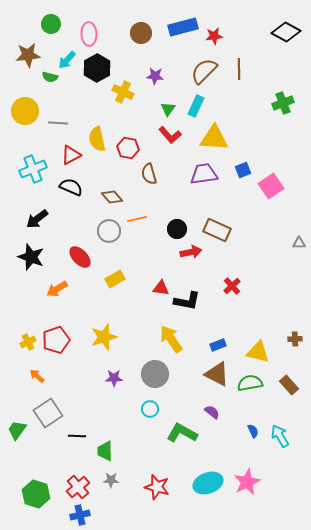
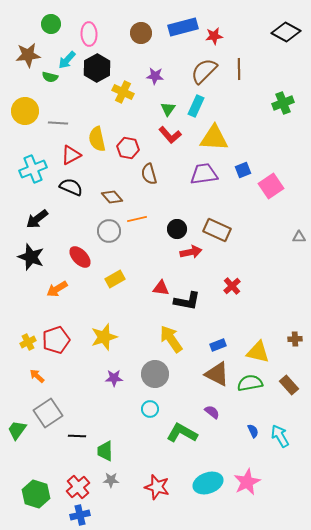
gray triangle at (299, 243): moved 6 px up
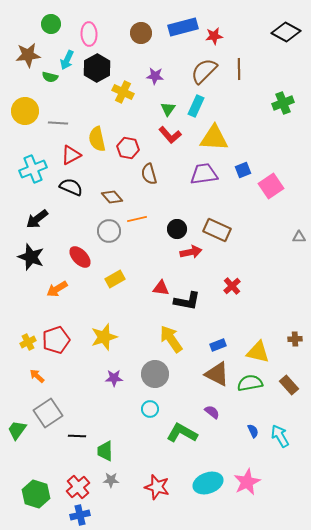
cyan arrow at (67, 60): rotated 18 degrees counterclockwise
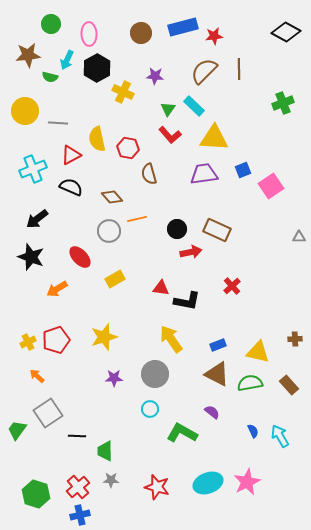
cyan rectangle at (196, 106): moved 2 px left; rotated 70 degrees counterclockwise
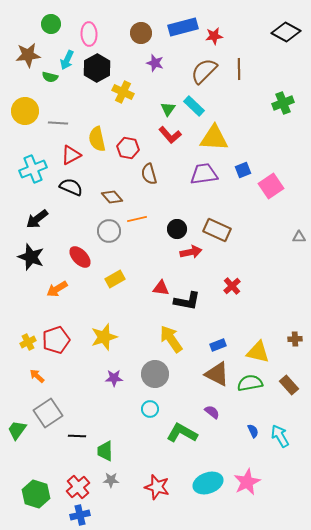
purple star at (155, 76): moved 13 px up; rotated 12 degrees clockwise
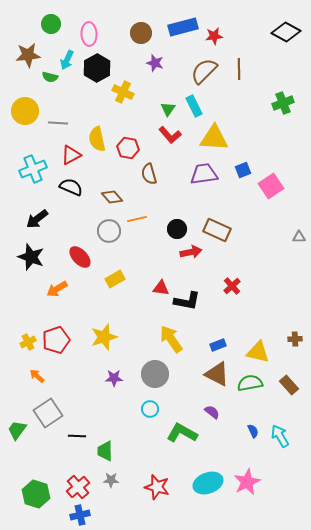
cyan rectangle at (194, 106): rotated 20 degrees clockwise
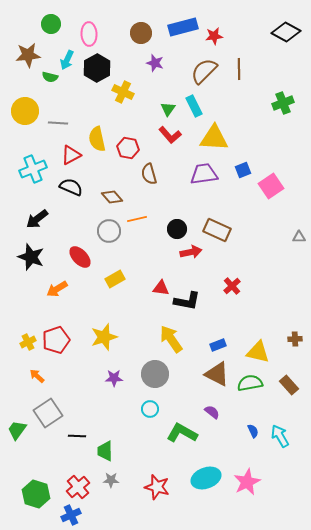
cyan ellipse at (208, 483): moved 2 px left, 5 px up
blue cross at (80, 515): moved 9 px left; rotated 12 degrees counterclockwise
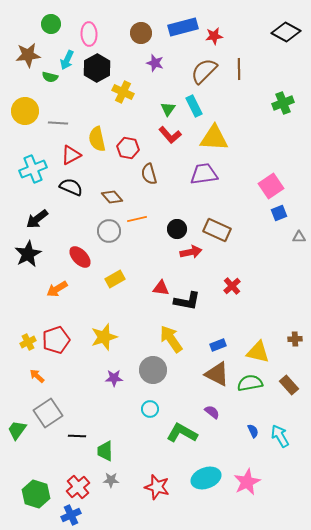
blue square at (243, 170): moved 36 px right, 43 px down
black star at (31, 257): moved 3 px left, 3 px up; rotated 24 degrees clockwise
gray circle at (155, 374): moved 2 px left, 4 px up
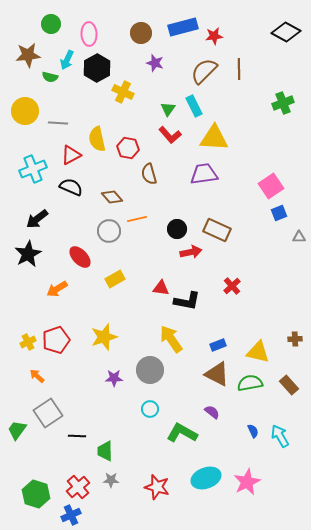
gray circle at (153, 370): moved 3 px left
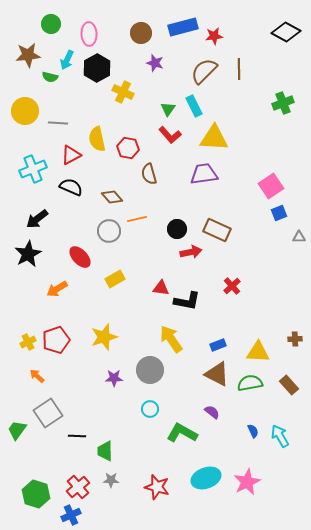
yellow triangle at (258, 352): rotated 10 degrees counterclockwise
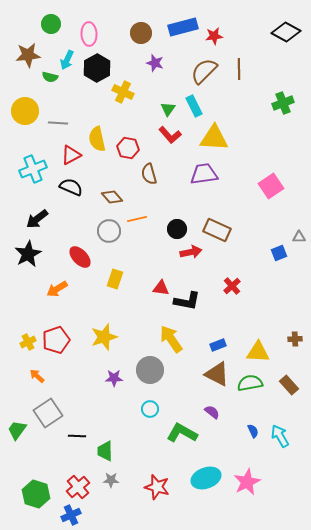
blue square at (279, 213): moved 40 px down
yellow rectangle at (115, 279): rotated 42 degrees counterclockwise
